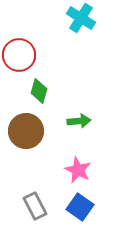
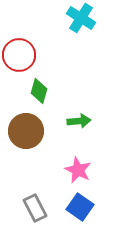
gray rectangle: moved 2 px down
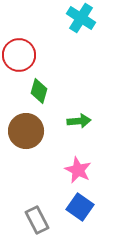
gray rectangle: moved 2 px right, 12 px down
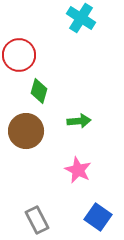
blue square: moved 18 px right, 10 px down
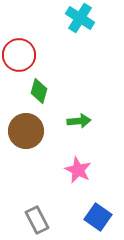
cyan cross: moved 1 px left
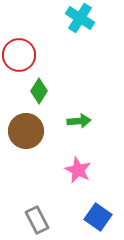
green diamond: rotated 15 degrees clockwise
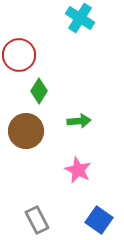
blue square: moved 1 px right, 3 px down
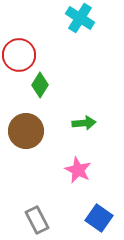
green diamond: moved 1 px right, 6 px up
green arrow: moved 5 px right, 2 px down
blue square: moved 2 px up
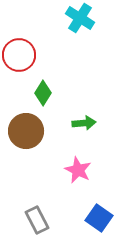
green diamond: moved 3 px right, 8 px down
